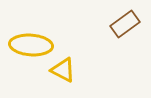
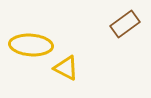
yellow triangle: moved 3 px right, 2 px up
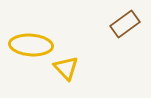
yellow triangle: rotated 20 degrees clockwise
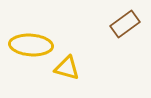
yellow triangle: moved 1 px right; rotated 32 degrees counterclockwise
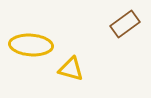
yellow triangle: moved 4 px right, 1 px down
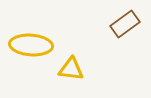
yellow triangle: rotated 8 degrees counterclockwise
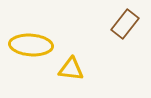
brown rectangle: rotated 16 degrees counterclockwise
